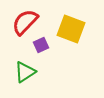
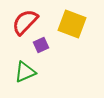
yellow square: moved 1 px right, 5 px up
green triangle: rotated 10 degrees clockwise
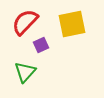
yellow square: rotated 32 degrees counterclockwise
green triangle: rotated 25 degrees counterclockwise
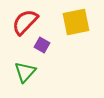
yellow square: moved 4 px right, 2 px up
purple square: moved 1 px right; rotated 35 degrees counterclockwise
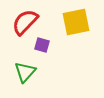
purple square: rotated 14 degrees counterclockwise
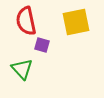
red semicircle: moved 1 px right, 1 px up; rotated 56 degrees counterclockwise
green triangle: moved 3 px left, 3 px up; rotated 25 degrees counterclockwise
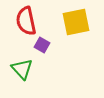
purple square: rotated 14 degrees clockwise
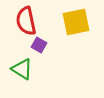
purple square: moved 3 px left
green triangle: rotated 15 degrees counterclockwise
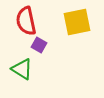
yellow square: moved 1 px right
